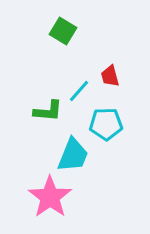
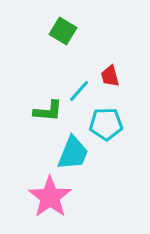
cyan trapezoid: moved 2 px up
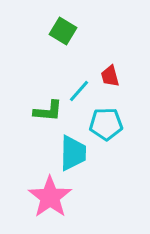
cyan trapezoid: rotated 21 degrees counterclockwise
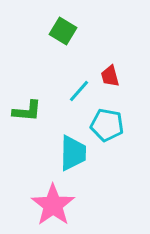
green L-shape: moved 21 px left
cyan pentagon: moved 1 px right, 1 px down; rotated 12 degrees clockwise
pink star: moved 3 px right, 8 px down
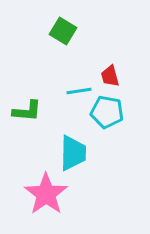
cyan line: rotated 40 degrees clockwise
cyan pentagon: moved 13 px up
pink star: moved 7 px left, 11 px up
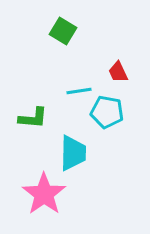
red trapezoid: moved 8 px right, 4 px up; rotated 10 degrees counterclockwise
green L-shape: moved 6 px right, 7 px down
pink star: moved 2 px left
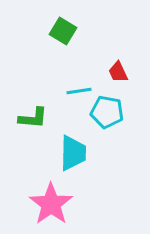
pink star: moved 7 px right, 10 px down
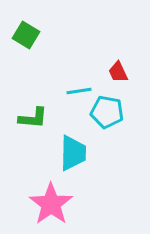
green square: moved 37 px left, 4 px down
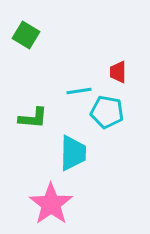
red trapezoid: rotated 25 degrees clockwise
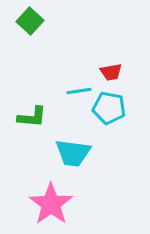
green square: moved 4 px right, 14 px up; rotated 12 degrees clockwise
red trapezoid: moved 7 px left; rotated 100 degrees counterclockwise
cyan pentagon: moved 2 px right, 4 px up
green L-shape: moved 1 px left, 1 px up
cyan trapezoid: rotated 96 degrees clockwise
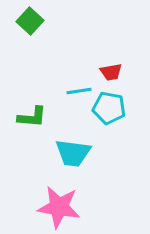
pink star: moved 8 px right, 3 px down; rotated 27 degrees counterclockwise
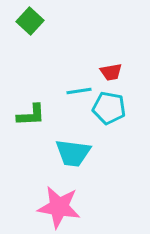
green L-shape: moved 1 px left, 2 px up; rotated 8 degrees counterclockwise
